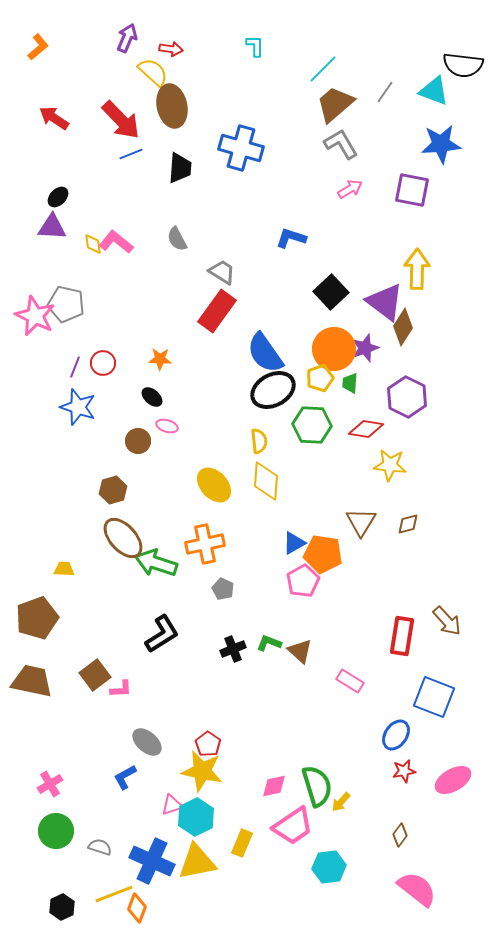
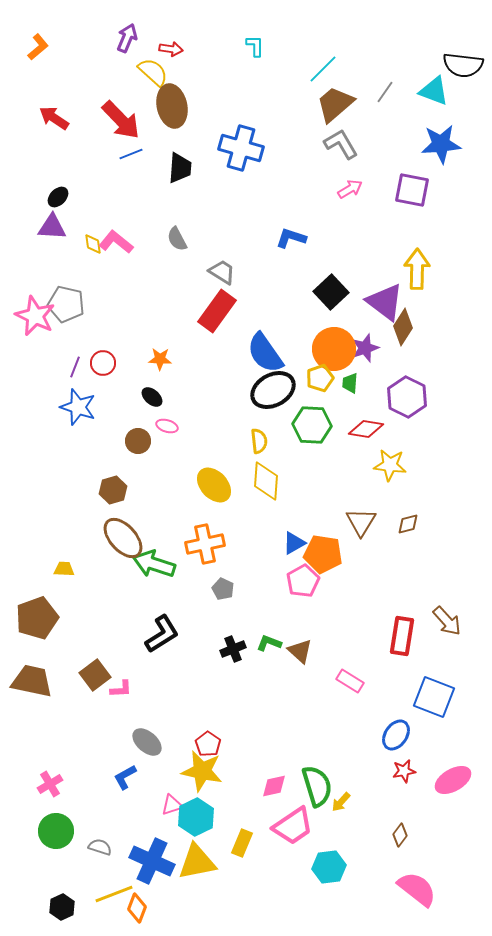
green arrow at (156, 563): moved 2 px left, 1 px down
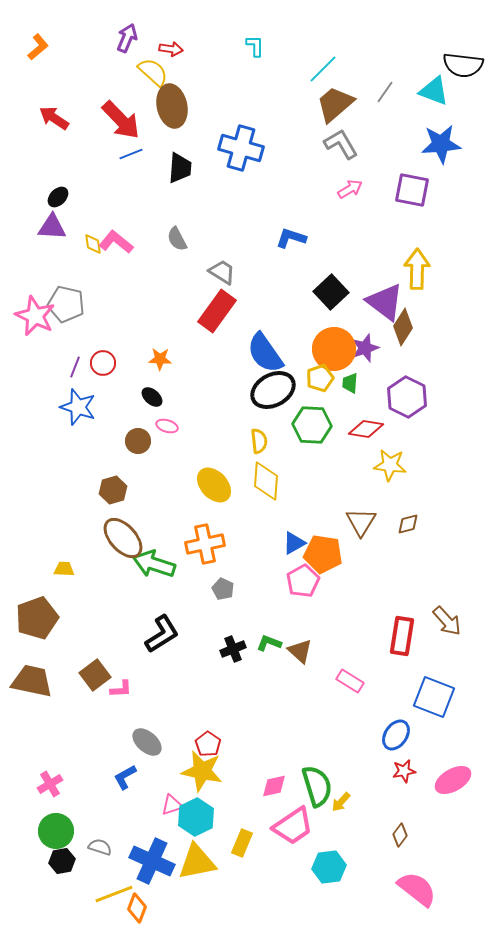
black hexagon at (62, 907): moved 46 px up; rotated 15 degrees clockwise
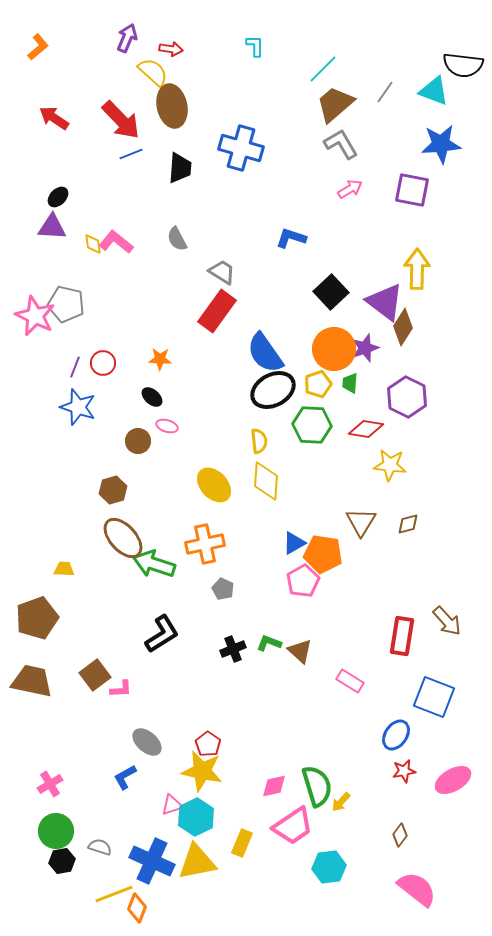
yellow pentagon at (320, 378): moved 2 px left, 6 px down
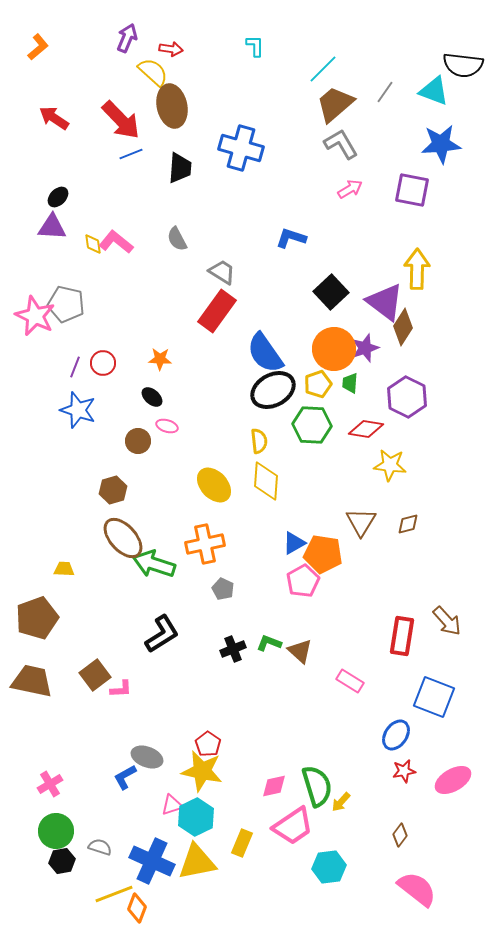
blue star at (78, 407): moved 3 px down
gray ellipse at (147, 742): moved 15 px down; rotated 20 degrees counterclockwise
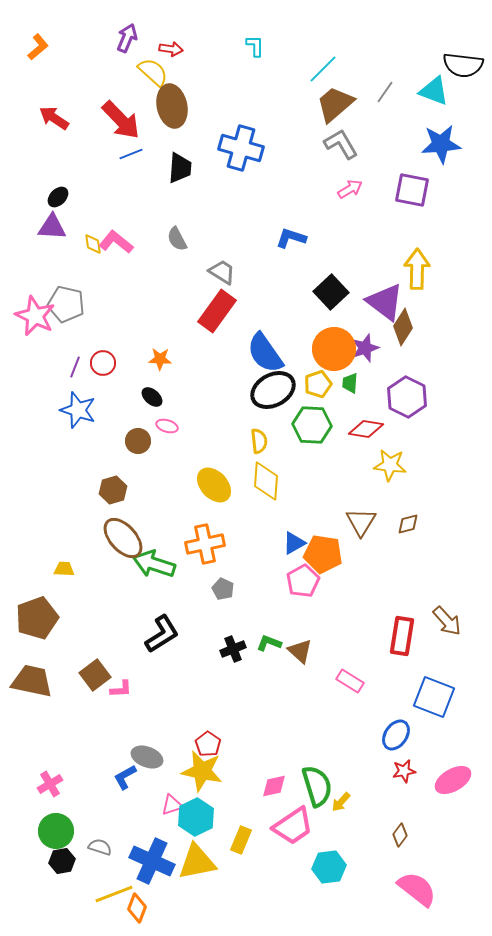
yellow rectangle at (242, 843): moved 1 px left, 3 px up
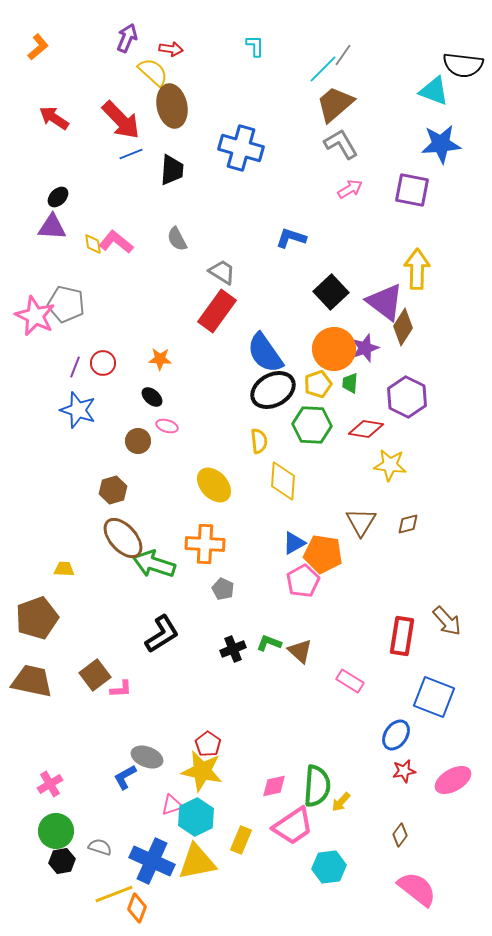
gray line at (385, 92): moved 42 px left, 37 px up
black trapezoid at (180, 168): moved 8 px left, 2 px down
yellow diamond at (266, 481): moved 17 px right
orange cross at (205, 544): rotated 15 degrees clockwise
green semicircle at (317, 786): rotated 21 degrees clockwise
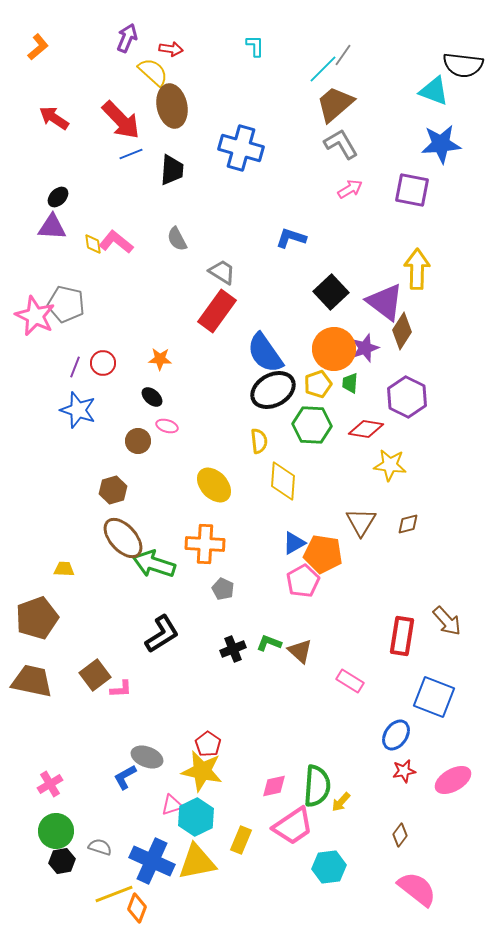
brown diamond at (403, 327): moved 1 px left, 4 px down
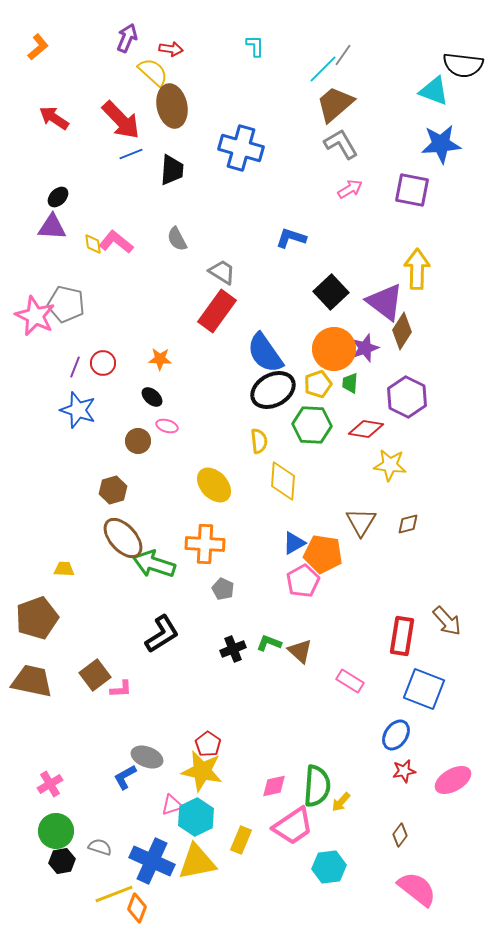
blue square at (434, 697): moved 10 px left, 8 px up
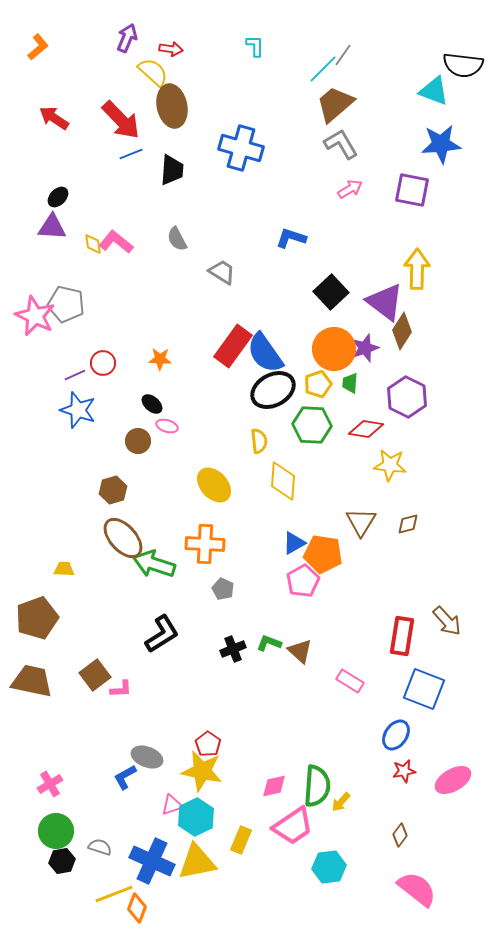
red rectangle at (217, 311): moved 16 px right, 35 px down
purple line at (75, 367): moved 8 px down; rotated 45 degrees clockwise
black ellipse at (152, 397): moved 7 px down
